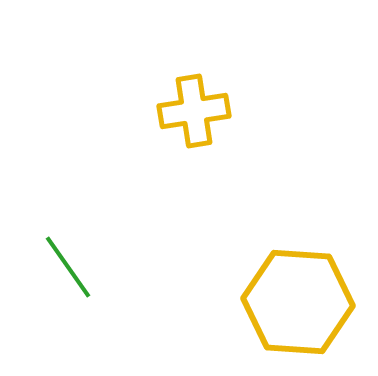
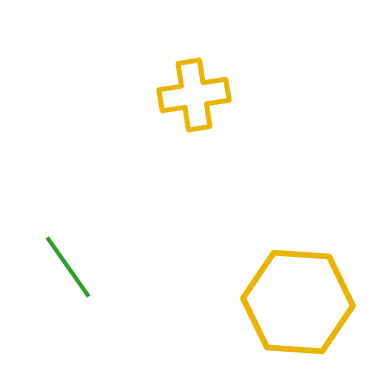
yellow cross: moved 16 px up
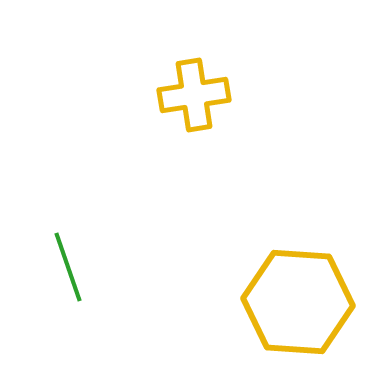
green line: rotated 16 degrees clockwise
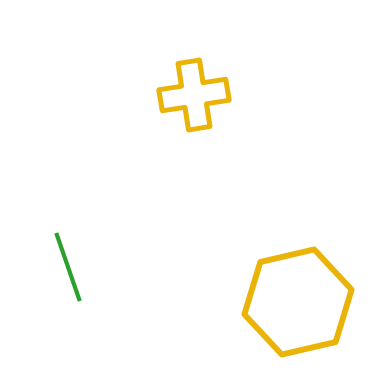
yellow hexagon: rotated 17 degrees counterclockwise
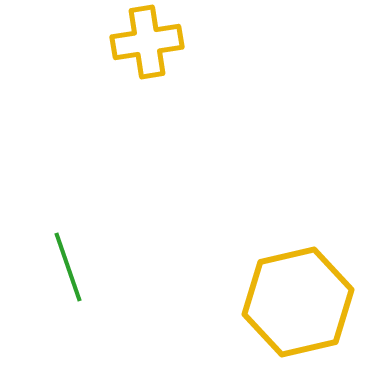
yellow cross: moved 47 px left, 53 px up
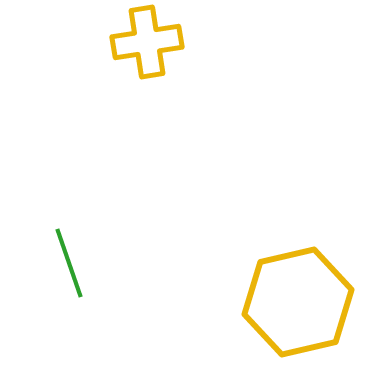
green line: moved 1 px right, 4 px up
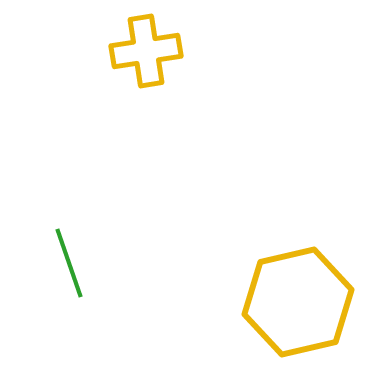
yellow cross: moved 1 px left, 9 px down
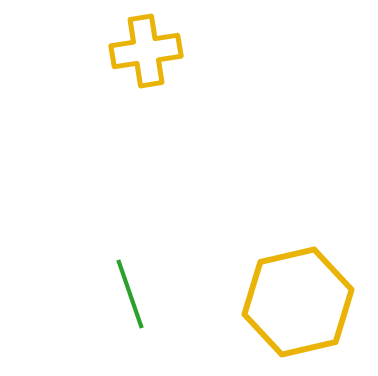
green line: moved 61 px right, 31 px down
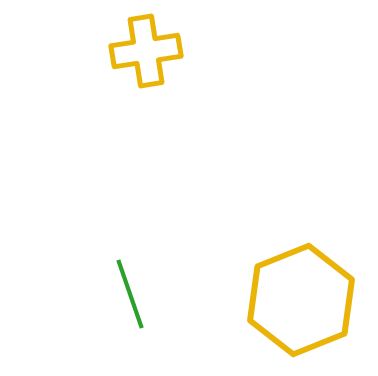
yellow hexagon: moved 3 px right, 2 px up; rotated 9 degrees counterclockwise
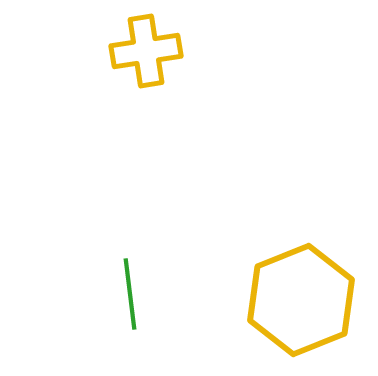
green line: rotated 12 degrees clockwise
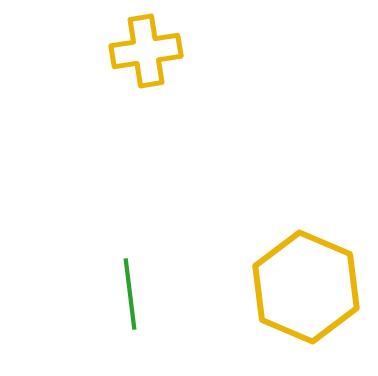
yellow hexagon: moved 5 px right, 13 px up; rotated 15 degrees counterclockwise
